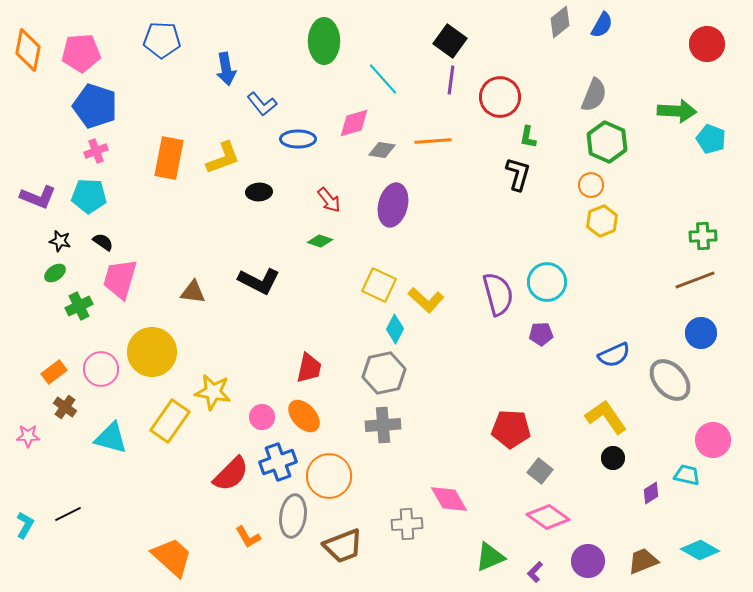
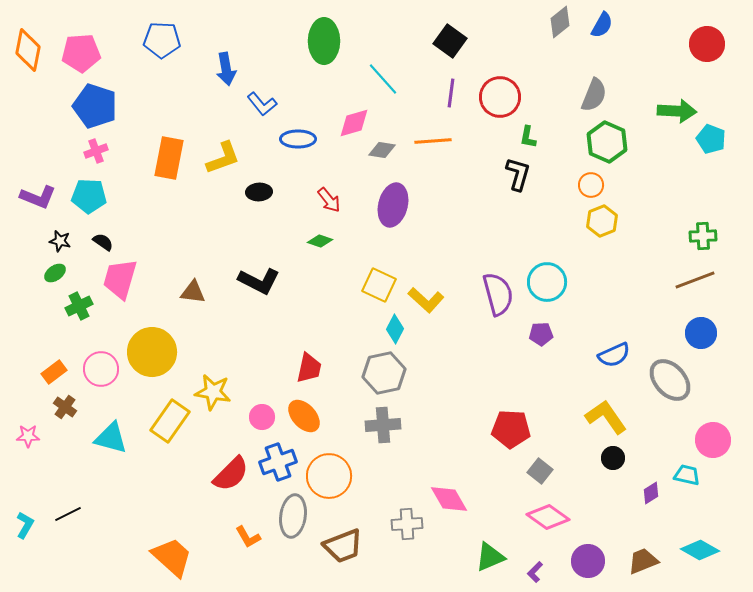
purple line at (451, 80): moved 13 px down
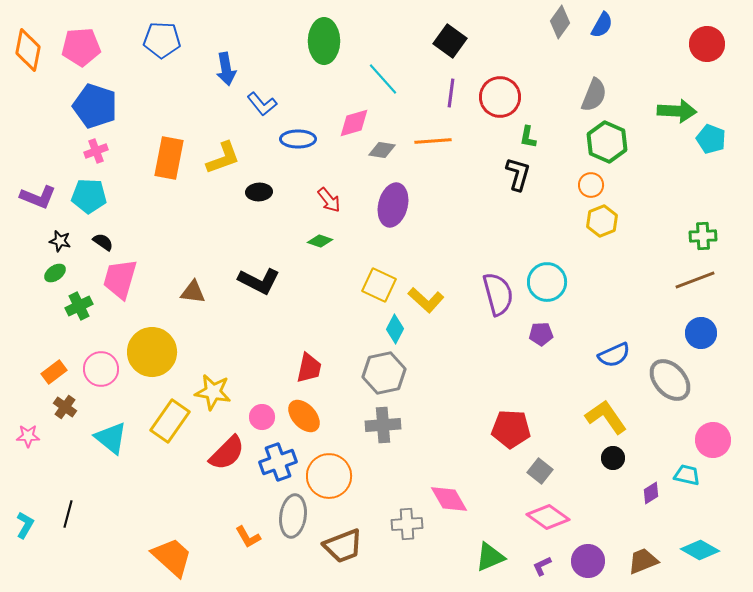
gray diamond at (560, 22): rotated 16 degrees counterclockwise
pink pentagon at (81, 53): moved 6 px up
cyan triangle at (111, 438): rotated 24 degrees clockwise
red semicircle at (231, 474): moved 4 px left, 21 px up
black line at (68, 514): rotated 48 degrees counterclockwise
purple L-shape at (535, 572): moved 7 px right, 6 px up; rotated 20 degrees clockwise
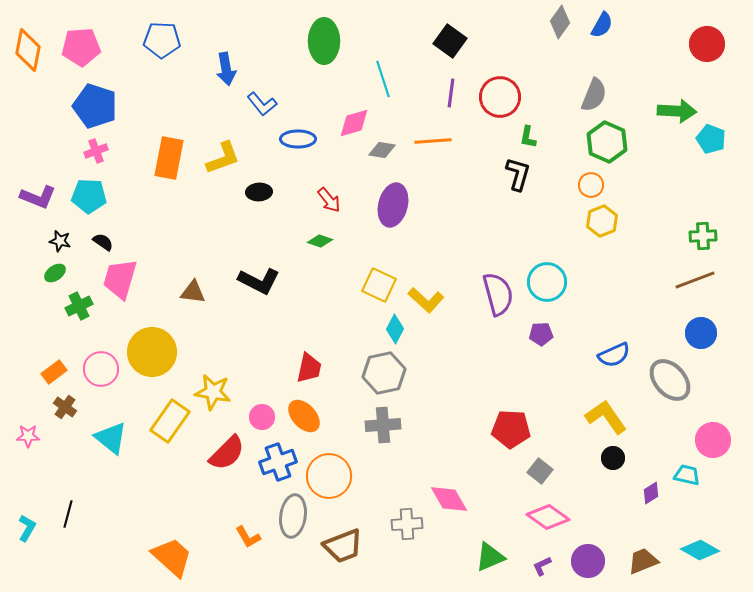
cyan line at (383, 79): rotated 24 degrees clockwise
cyan L-shape at (25, 525): moved 2 px right, 3 px down
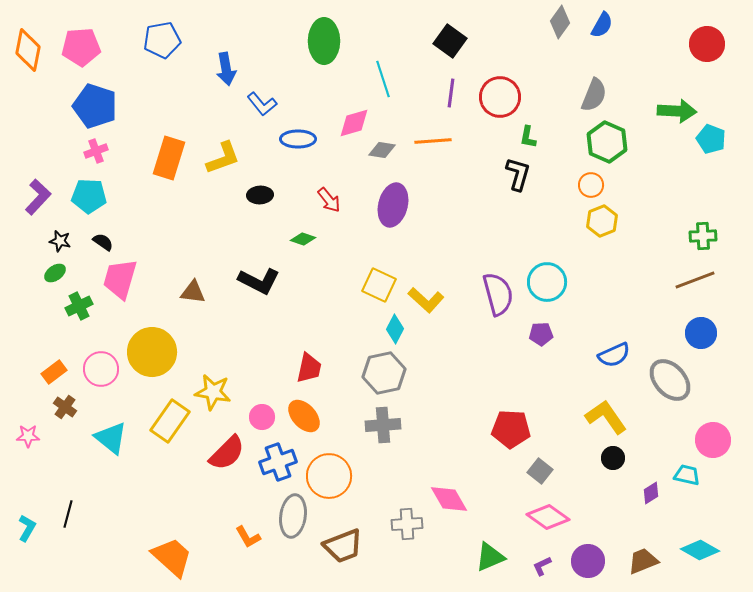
blue pentagon at (162, 40): rotated 12 degrees counterclockwise
orange rectangle at (169, 158): rotated 6 degrees clockwise
black ellipse at (259, 192): moved 1 px right, 3 px down
purple L-shape at (38, 197): rotated 69 degrees counterclockwise
green diamond at (320, 241): moved 17 px left, 2 px up
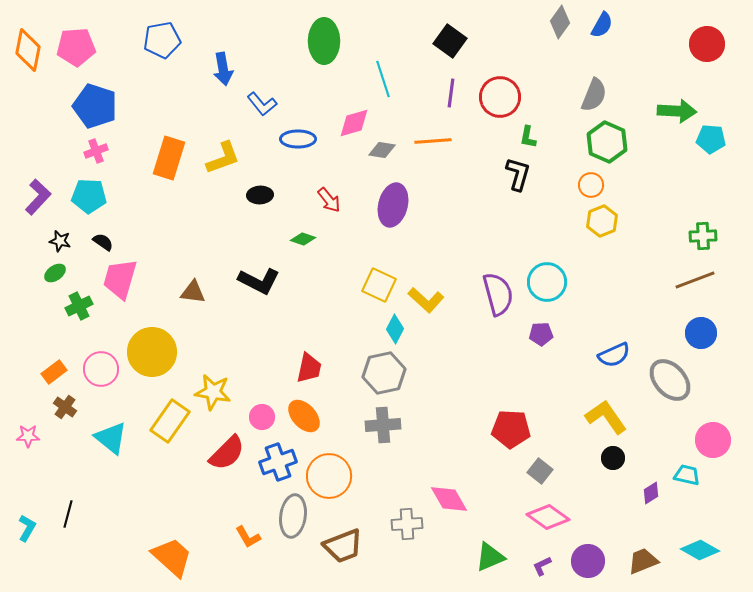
pink pentagon at (81, 47): moved 5 px left
blue arrow at (226, 69): moved 3 px left
cyan pentagon at (711, 139): rotated 16 degrees counterclockwise
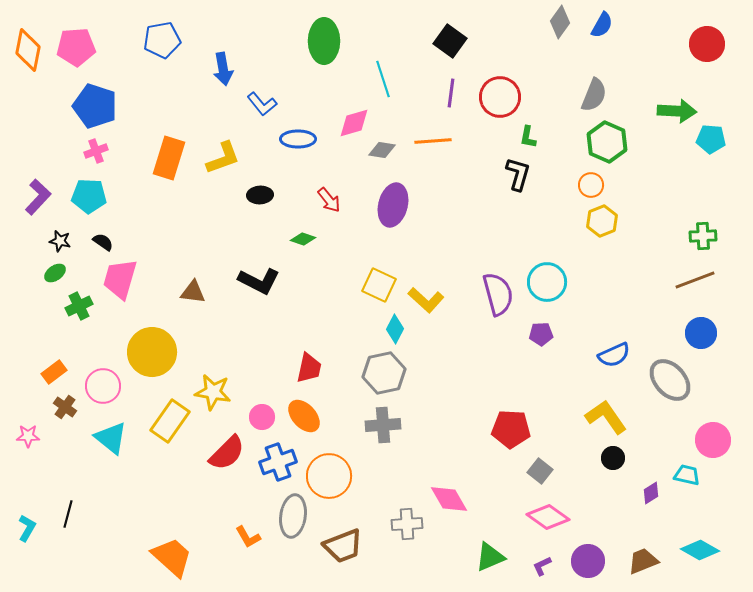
pink circle at (101, 369): moved 2 px right, 17 px down
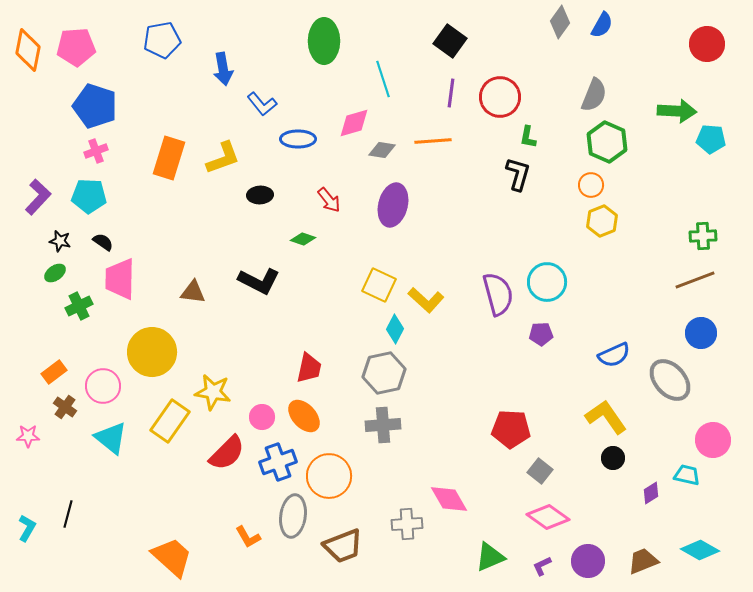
pink trapezoid at (120, 279): rotated 15 degrees counterclockwise
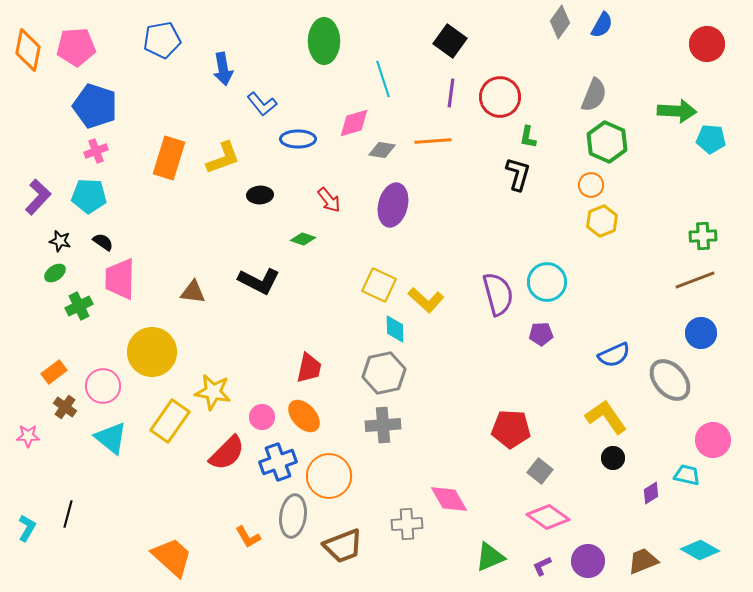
cyan diamond at (395, 329): rotated 28 degrees counterclockwise
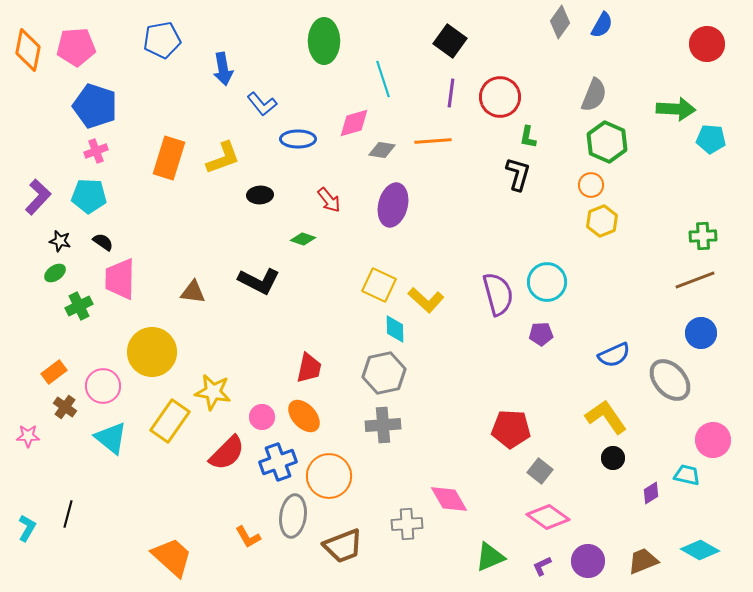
green arrow at (677, 111): moved 1 px left, 2 px up
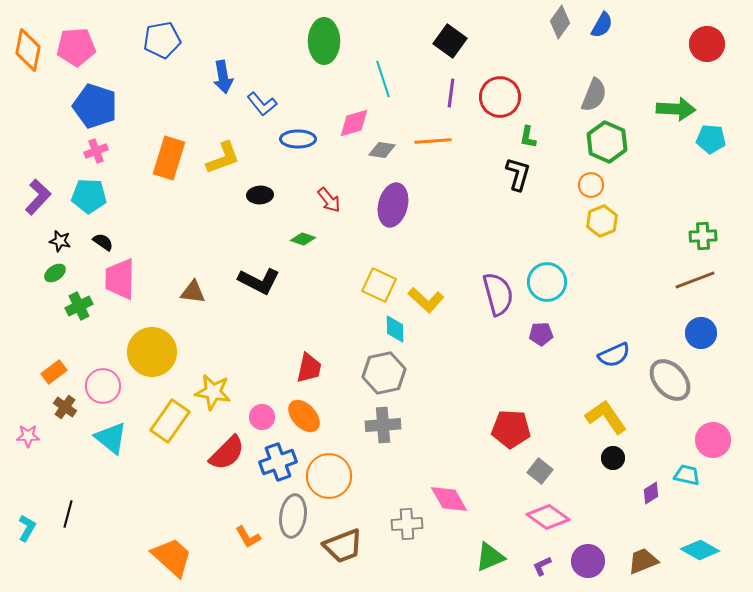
blue arrow at (223, 69): moved 8 px down
